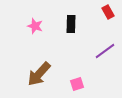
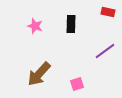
red rectangle: rotated 48 degrees counterclockwise
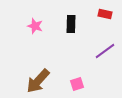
red rectangle: moved 3 px left, 2 px down
brown arrow: moved 1 px left, 7 px down
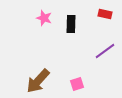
pink star: moved 9 px right, 8 px up
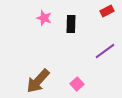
red rectangle: moved 2 px right, 3 px up; rotated 40 degrees counterclockwise
pink square: rotated 24 degrees counterclockwise
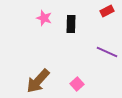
purple line: moved 2 px right, 1 px down; rotated 60 degrees clockwise
